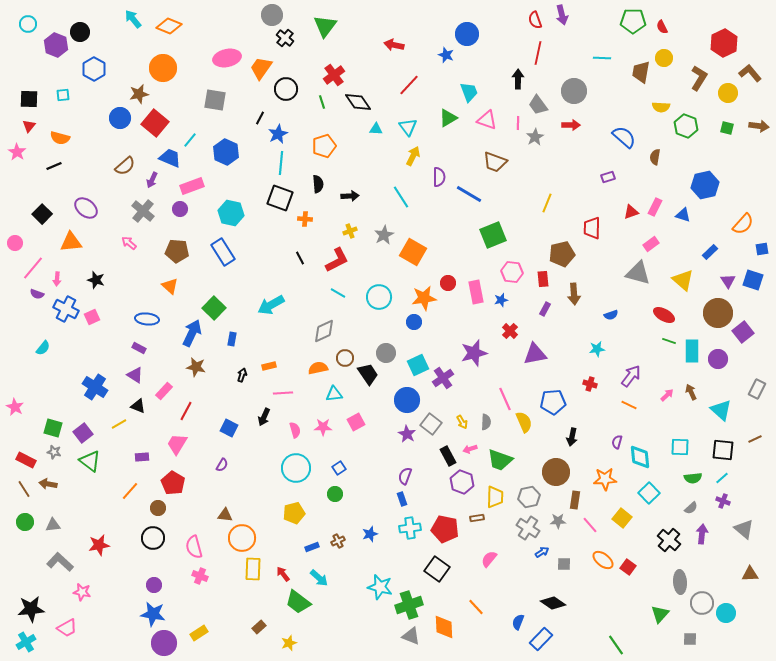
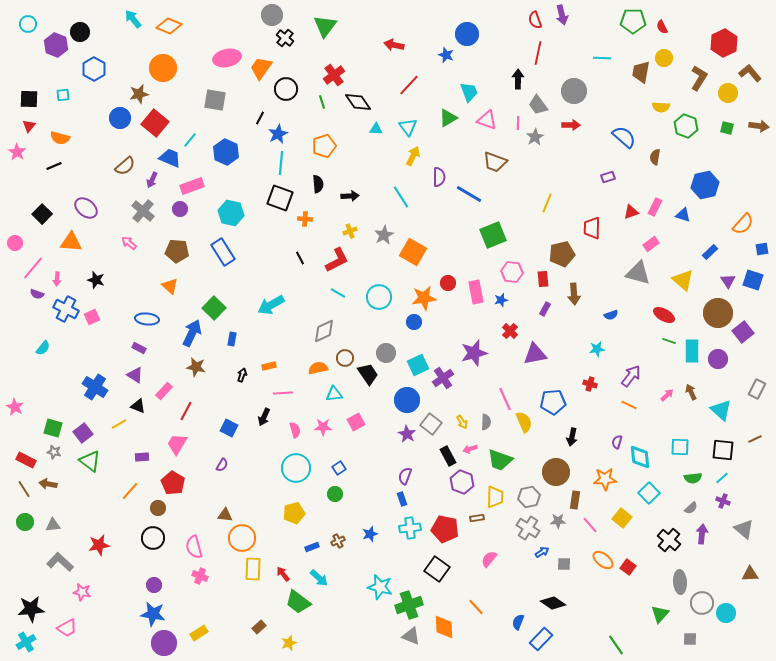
orange triangle at (71, 242): rotated 10 degrees clockwise
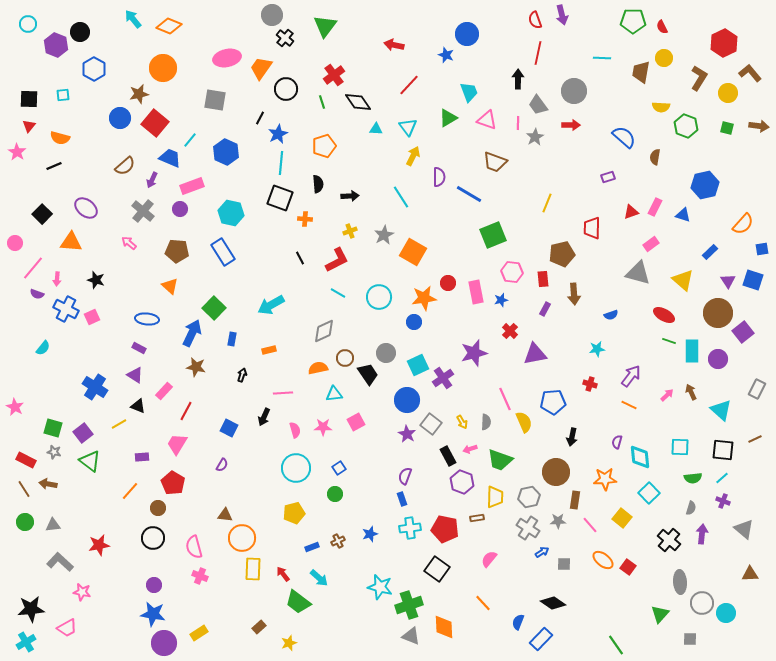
orange rectangle at (269, 366): moved 16 px up
gray semicircle at (691, 508): rotated 32 degrees counterclockwise
orange line at (476, 607): moved 7 px right, 4 px up
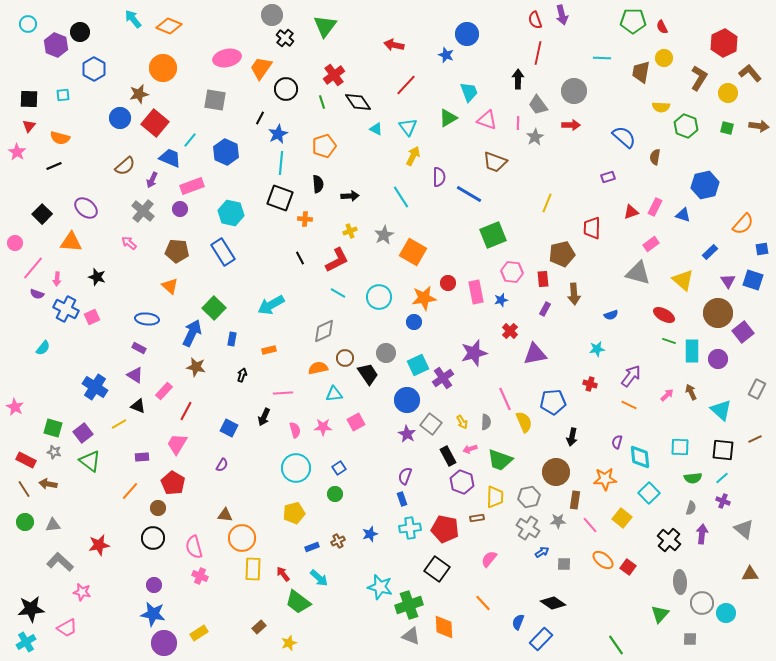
red line at (409, 85): moved 3 px left
cyan triangle at (376, 129): rotated 24 degrees clockwise
black star at (96, 280): moved 1 px right, 3 px up
